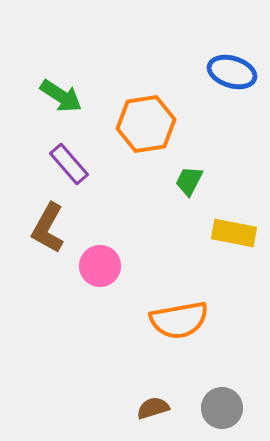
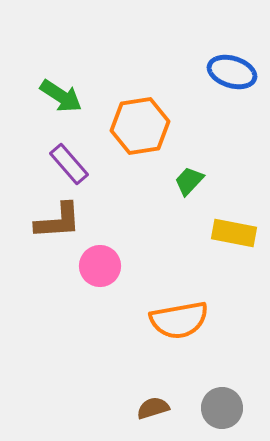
orange hexagon: moved 6 px left, 2 px down
green trapezoid: rotated 16 degrees clockwise
brown L-shape: moved 10 px right, 7 px up; rotated 123 degrees counterclockwise
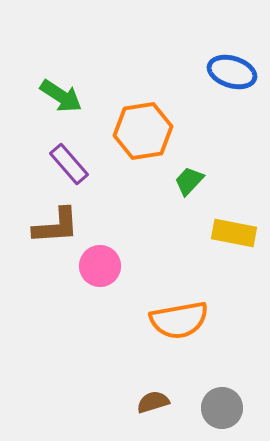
orange hexagon: moved 3 px right, 5 px down
brown L-shape: moved 2 px left, 5 px down
brown semicircle: moved 6 px up
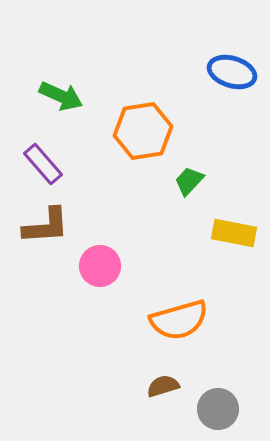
green arrow: rotated 9 degrees counterclockwise
purple rectangle: moved 26 px left
brown L-shape: moved 10 px left
orange semicircle: rotated 6 degrees counterclockwise
brown semicircle: moved 10 px right, 16 px up
gray circle: moved 4 px left, 1 px down
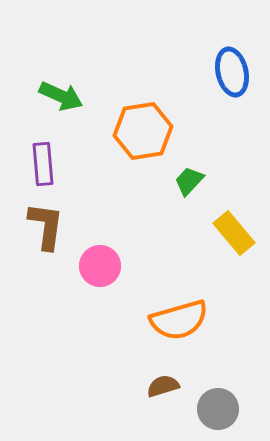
blue ellipse: rotated 60 degrees clockwise
purple rectangle: rotated 36 degrees clockwise
brown L-shape: rotated 78 degrees counterclockwise
yellow rectangle: rotated 39 degrees clockwise
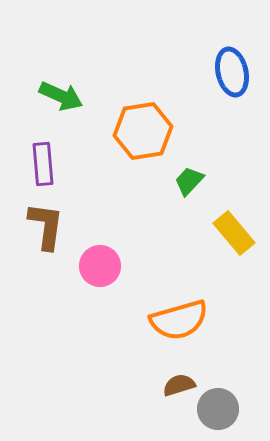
brown semicircle: moved 16 px right, 1 px up
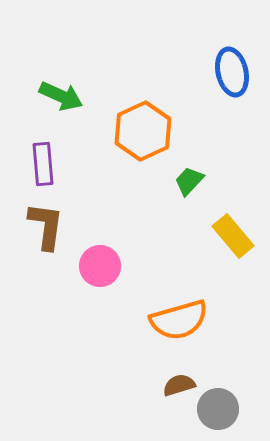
orange hexagon: rotated 16 degrees counterclockwise
yellow rectangle: moved 1 px left, 3 px down
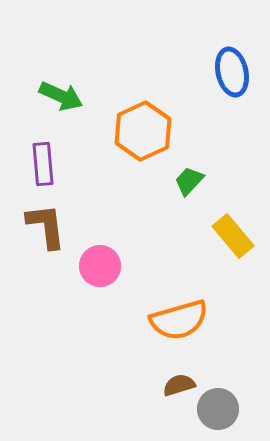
brown L-shape: rotated 15 degrees counterclockwise
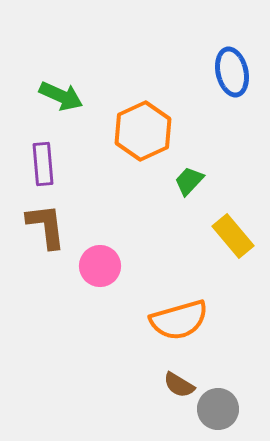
brown semicircle: rotated 132 degrees counterclockwise
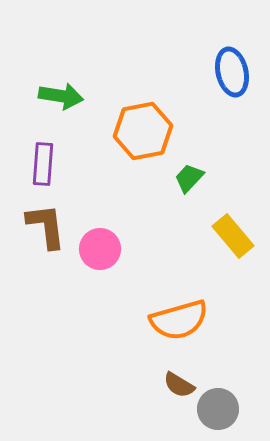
green arrow: rotated 15 degrees counterclockwise
orange hexagon: rotated 14 degrees clockwise
purple rectangle: rotated 9 degrees clockwise
green trapezoid: moved 3 px up
pink circle: moved 17 px up
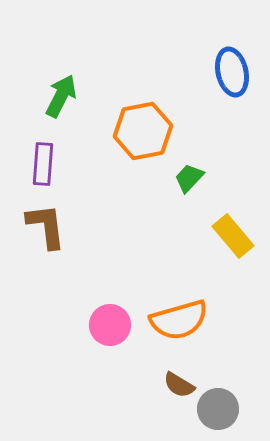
green arrow: rotated 72 degrees counterclockwise
pink circle: moved 10 px right, 76 px down
